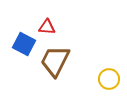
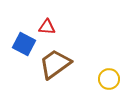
brown trapezoid: moved 3 px down; rotated 28 degrees clockwise
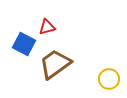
red triangle: rotated 18 degrees counterclockwise
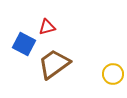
brown trapezoid: moved 1 px left
yellow circle: moved 4 px right, 5 px up
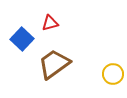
red triangle: moved 3 px right, 4 px up
blue square: moved 2 px left, 5 px up; rotated 15 degrees clockwise
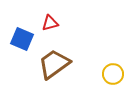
blue square: rotated 20 degrees counterclockwise
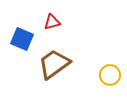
red triangle: moved 2 px right, 1 px up
yellow circle: moved 3 px left, 1 px down
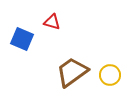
red triangle: rotated 30 degrees clockwise
brown trapezoid: moved 18 px right, 8 px down
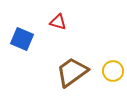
red triangle: moved 6 px right
yellow circle: moved 3 px right, 4 px up
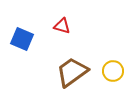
red triangle: moved 4 px right, 4 px down
